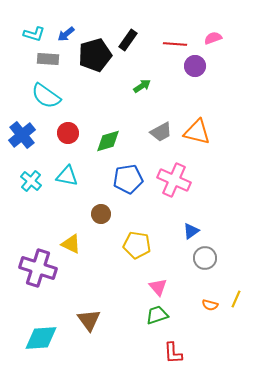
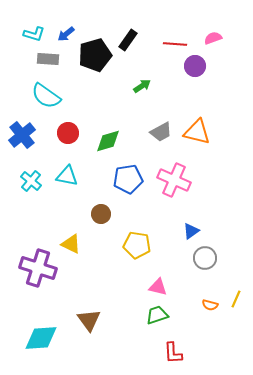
pink triangle: rotated 36 degrees counterclockwise
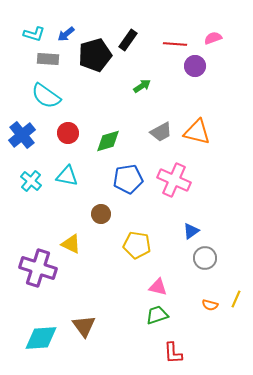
brown triangle: moved 5 px left, 6 px down
